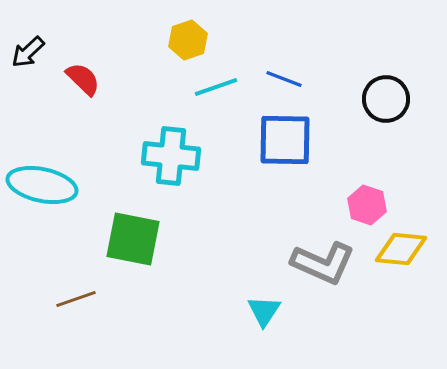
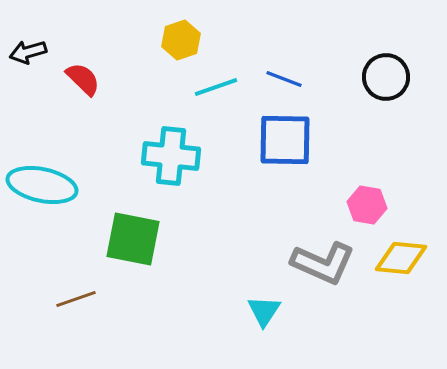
yellow hexagon: moved 7 px left
black arrow: rotated 27 degrees clockwise
black circle: moved 22 px up
pink hexagon: rotated 9 degrees counterclockwise
yellow diamond: moved 9 px down
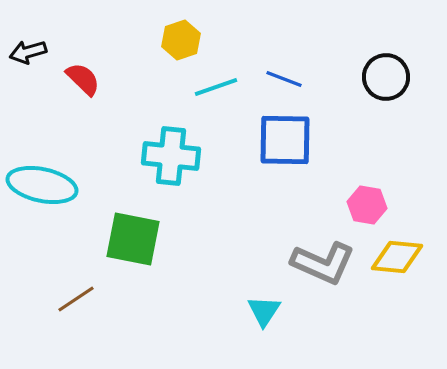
yellow diamond: moved 4 px left, 1 px up
brown line: rotated 15 degrees counterclockwise
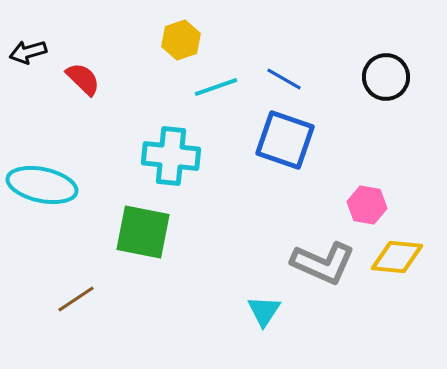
blue line: rotated 9 degrees clockwise
blue square: rotated 18 degrees clockwise
green square: moved 10 px right, 7 px up
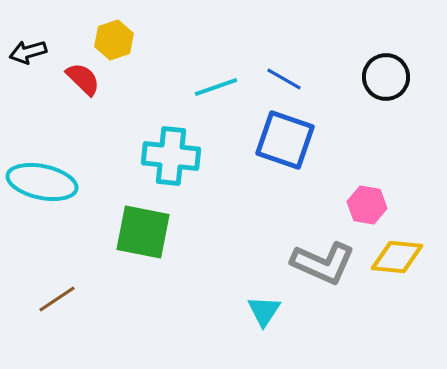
yellow hexagon: moved 67 px left
cyan ellipse: moved 3 px up
brown line: moved 19 px left
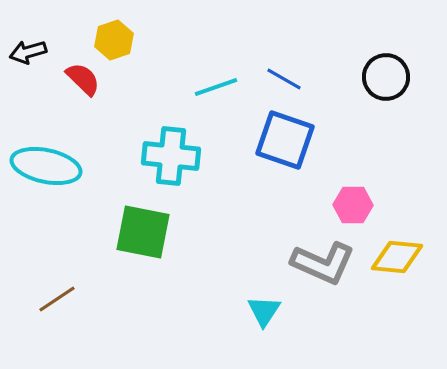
cyan ellipse: moved 4 px right, 16 px up
pink hexagon: moved 14 px left; rotated 9 degrees counterclockwise
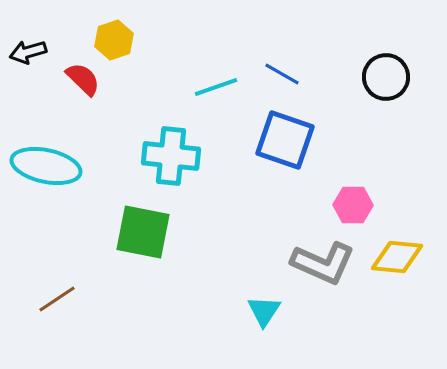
blue line: moved 2 px left, 5 px up
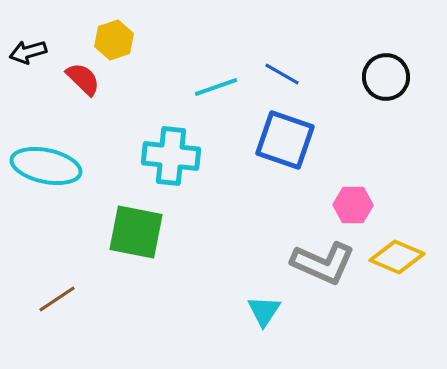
green square: moved 7 px left
yellow diamond: rotated 18 degrees clockwise
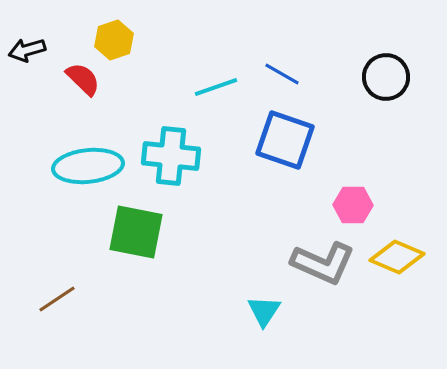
black arrow: moved 1 px left, 2 px up
cyan ellipse: moved 42 px right; rotated 18 degrees counterclockwise
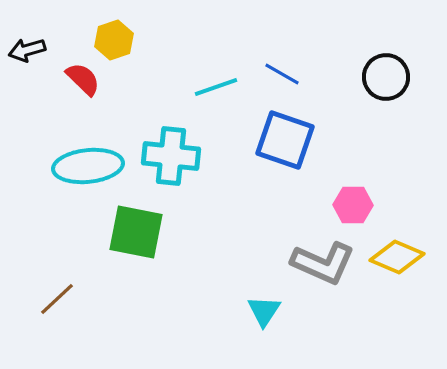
brown line: rotated 9 degrees counterclockwise
